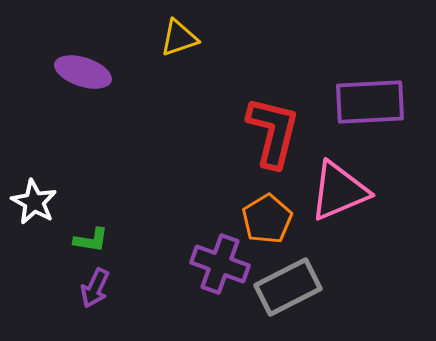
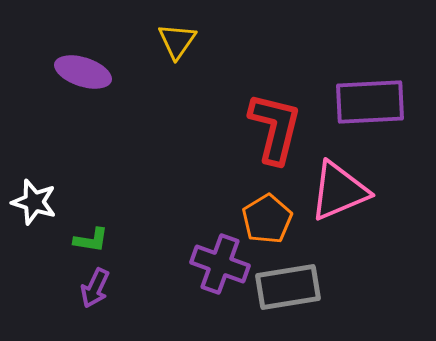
yellow triangle: moved 2 px left, 3 px down; rotated 36 degrees counterclockwise
red L-shape: moved 2 px right, 4 px up
white star: rotated 12 degrees counterclockwise
gray rectangle: rotated 18 degrees clockwise
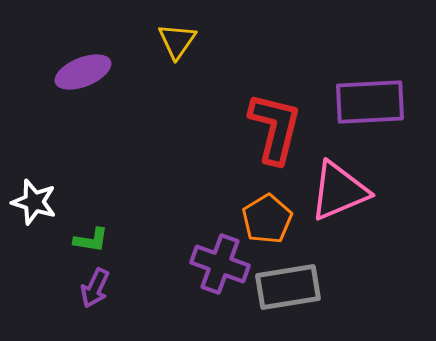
purple ellipse: rotated 40 degrees counterclockwise
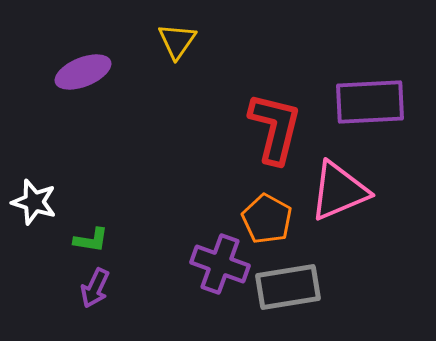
orange pentagon: rotated 12 degrees counterclockwise
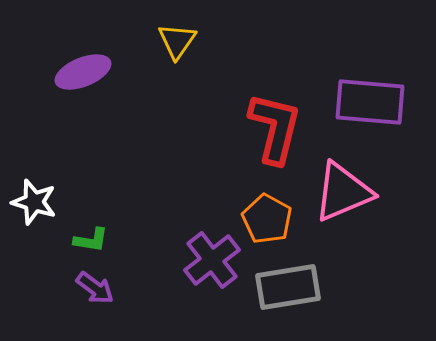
purple rectangle: rotated 8 degrees clockwise
pink triangle: moved 4 px right, 1 px down
purple cross: moved 8 px left, 4 px up; rotated 32 degrees clockwise
purple arrow: rotated 78 degrees counterclockwise
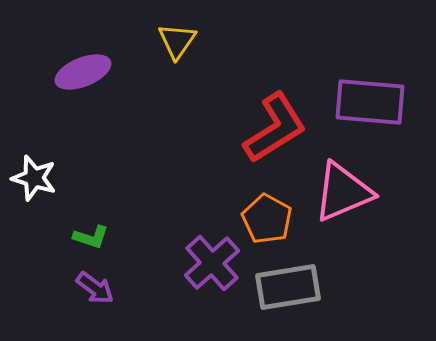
red L-shape: rotated 44 degrees clockwise
white star: moved 24 px up
green L-shape: moved 3 px up; rotated 9 degrees clockwise
purple cross: moved 3 px down; rotated 4 degrees counterclockwise
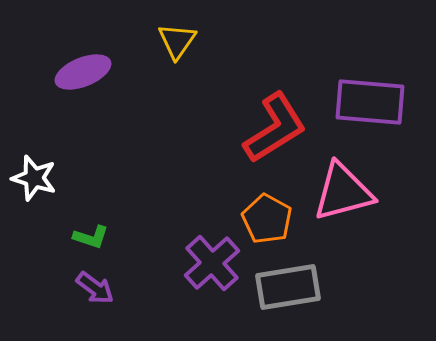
pink triangle: rotated 8 degrees clockwise
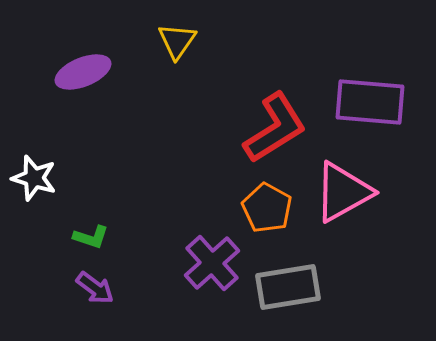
pink triangle: rotated 14 degrees counterclockwise
orange pentagon: moved 11 px up
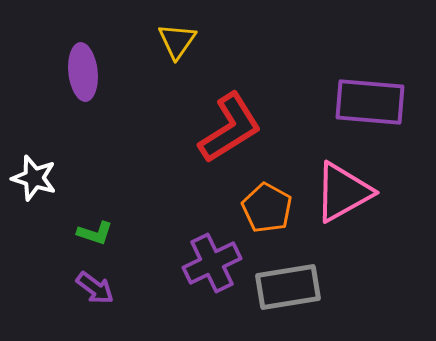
purple ellipse: rotated 74 degrees counterclockwise
red L-shape: moved 45 px left
green L-shape: moved 4 px right, 4 px up
purple cross: rotated 16 degrees clockwise
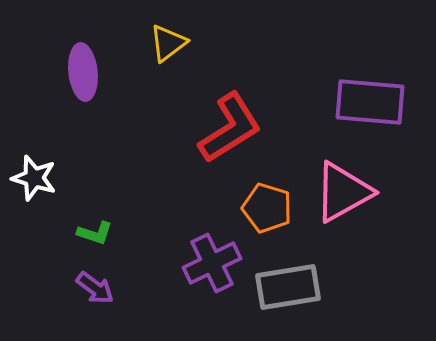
yellow triangle: moved 9 px left, 2 px down; rotated 18 degrees clockwise
orange pentagon: rotated 12 degrees counterclockwise
